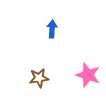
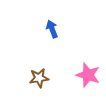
blue arrow: rotated 24 degrees counterclockwise
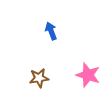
blue arrow: moved 1 px left, 2 px down
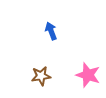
brown star: moved 2 px right, 2 px up
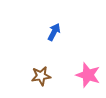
blue arrow: moved 3 px right, 1 px down; rotated 48 degrees clockwise
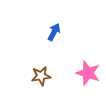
pink star: moved 2 px up
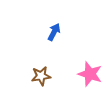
pink star: moved 2 px right, 1 px down
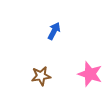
blue arrow: moved 1 px up
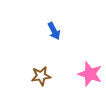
blue arrow: rotated 126 degrees clockwise
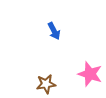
brown star: moved 5 px right, 8 px down
